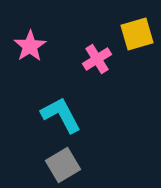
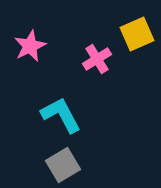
yellow square: rotated 8 degrees counterclockwise
pink star: rotated 8 degrees clockwise
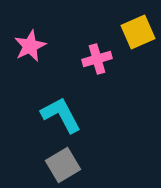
yellow square: moved 1 px right, 2 px up
pink cross: rotated 16 degrees clockwise
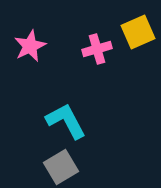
pink cross: moved 10 px up
cyan L-shape: moved 5 px right, 6 px down
gray square: moved 2 px left, 2 px down
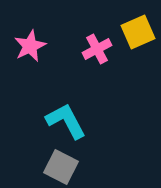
pink cross: rotated 12 degrees counterclockwise
gray square: rotated 32 degrees counterclockwise
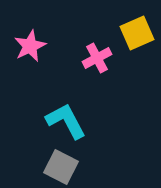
yellow square: moved 1 px left, 1 px down
pink cross: moved 9 px down
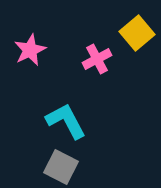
yellow square: rotated 16 degrees counterclockwise
pink star: moved 4 px down
pink cross: moved 1 px down
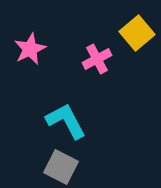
pink star: moved 1 px up
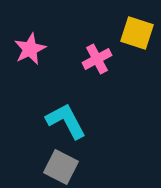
yellow square: rotated 32 degrees counterclockwise
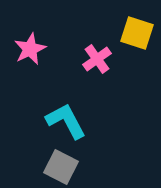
pink cross: rotated 8 degrees counterclockwise
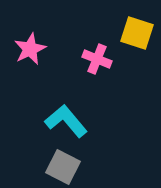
pink cross: rotated 32 degrees counterclockwise
cyan L-shape: rotated 12 degrees counterclockwise
gray square: moved 2 px right
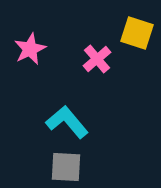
pink cross: rotated 28 degrees clockwise
cyan L-shape: moved 1 px right, 1 px down
gray square: moved 3 px right; rotated 24 degrees counterclockwise
